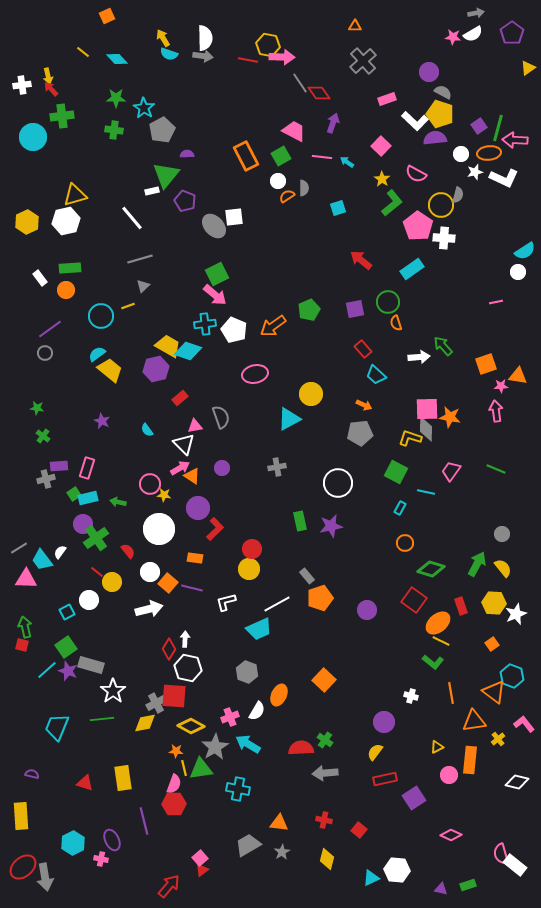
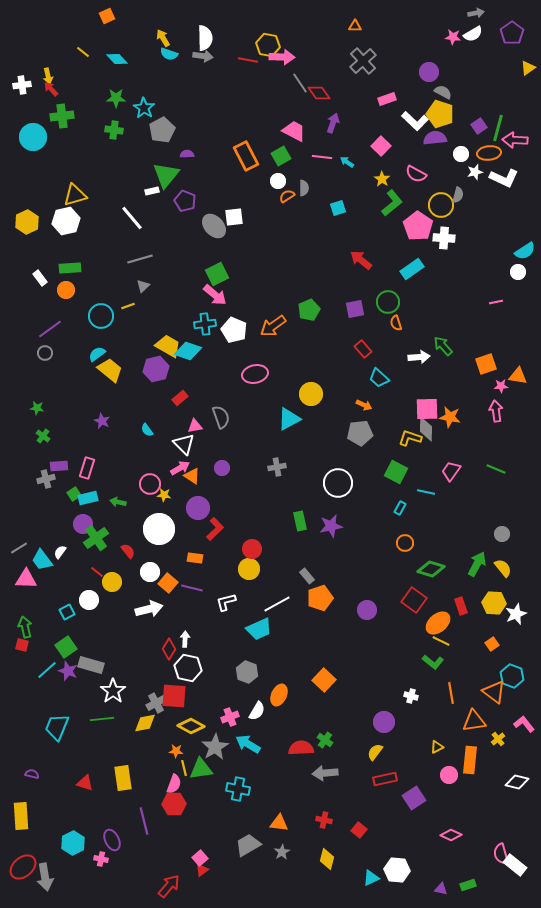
cyan trapezoid at (376, 375): moved 3 px right, 3 px down
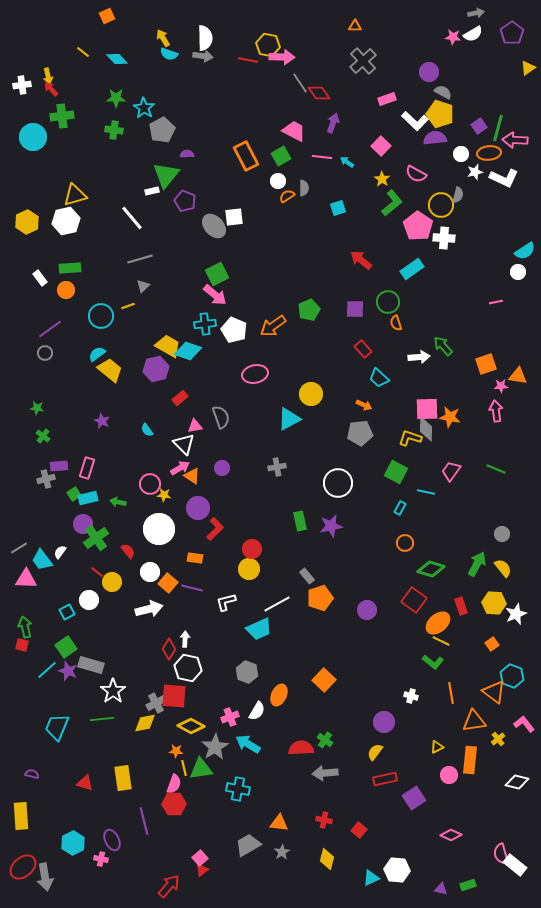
purple square at (355, 309): rotated 12 degrees clockwise
